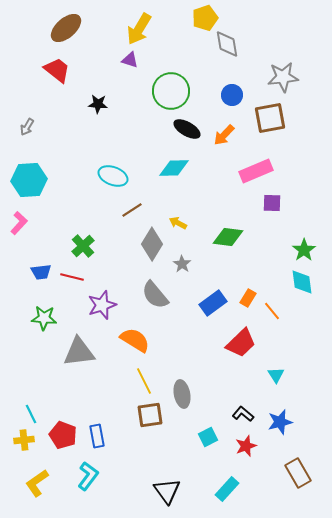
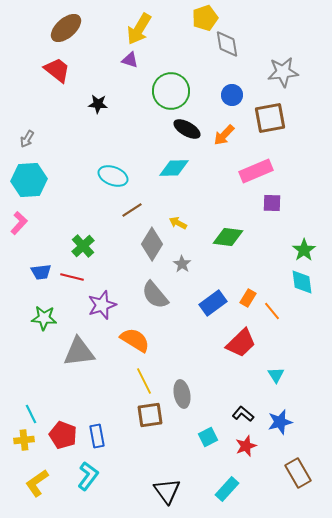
gray star at (283, 77): moved 5 px up
gray arrow at (27, 127): moved 12 px down
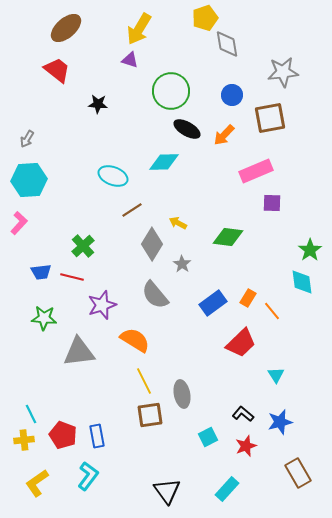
cyan diamond at (174, 168): moved 10 px left, 6 px up
green star at (304, 250): moved 6 px right
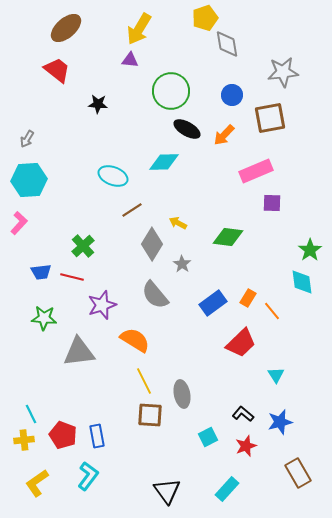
purple triangle at (130, 60): rotated 12 degrees counterclockwise
brown square at (150, 415): rotated 12 degrees clockwise
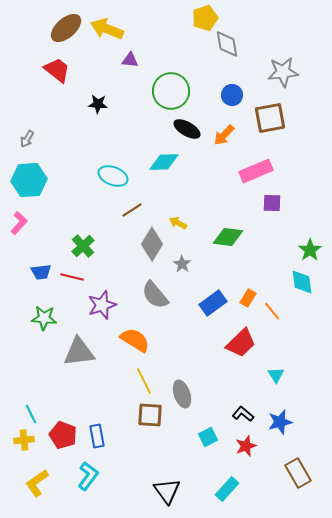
yellow arrow at (139, 29): moved 32 px left; rotated 80 degrees clockwise
gray ellipse at (182, 394): rotated 8 degrees counterclockwise
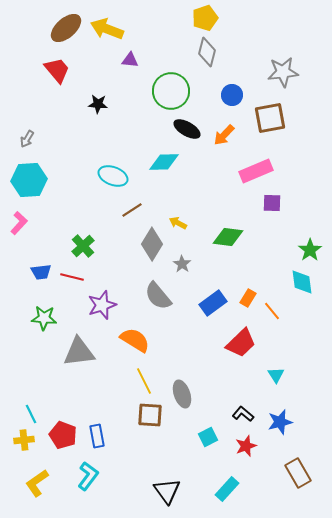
gray diamond at (227, 44): moved 20 px left, 8 px down; rotated 24 degrees clockwise
red trapezoid at (57, 70): rotated 12 degrees clockwise
gray semicircle at (155, 295): moved 3 px right, 1 px down
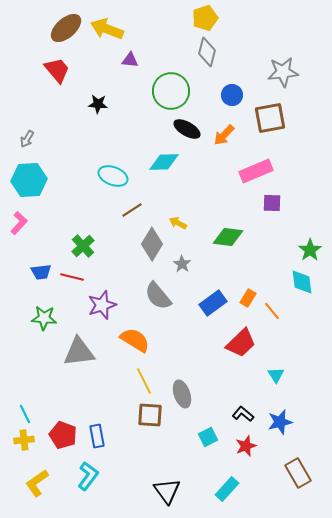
cyan line at (31, 414): moved 6 px left
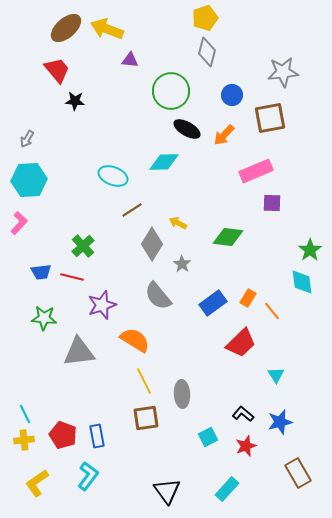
black star at (98, 104): moved 23 px left, 3 px up
gray ellipse at (182, 394): rotated 16 degrees clockwise
brown square at (150, 415): moved 4 px left, 3 px down; rotated 12 degrees counterclockwise
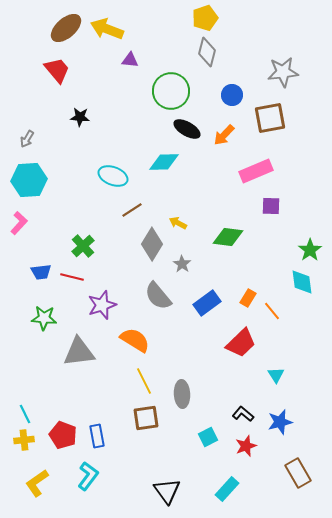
black star at (75, 101): moved 5 px right, 16 px down
purple square at (272, 203): moved 1 px left, 3 px down
blue rectangle at (213, 303): moved 6 px left
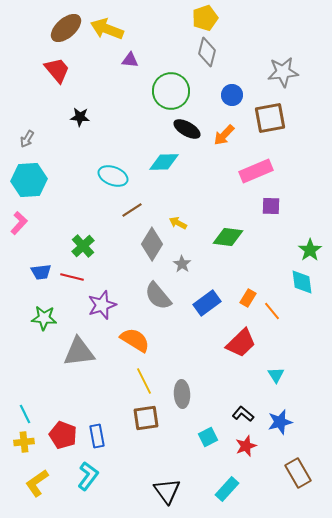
yellow cross at (24, 440): moved 2 px down
